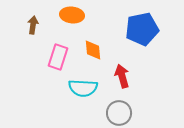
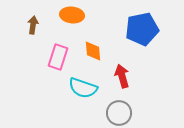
orange diamond: moved 1 px down
cyan semicircle: rotated 16 degrees clockwise
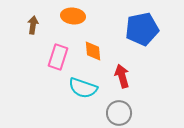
orange ellipse: moved 1 px right, 1 px down
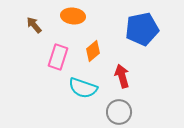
brown arrow: moved 1 px right; rotated 48 degrees counterclockwise
orange diamond: rotated 55 degrees clockwise
gray circle: moved 1 px up
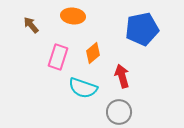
brown arrow: moved 3 px left
orange diamond: moved 2 px down
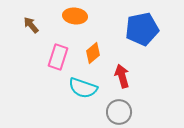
orange ellipse: moved 2 px right
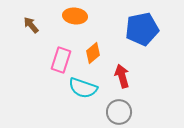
pink rectangle: moved 3 px right, 3 px down
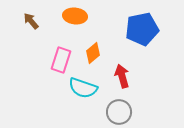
brown arrow: moved 4 px up
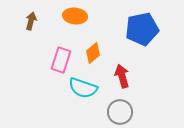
brown arrow: rotated 54 degrees clockwise
gray circle: moved 1 px right
